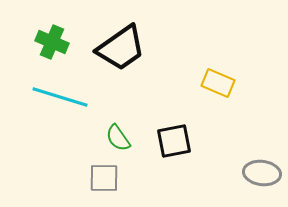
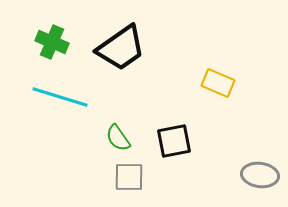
gray ellipse: moved 2 px left, 2 px down
gray square: moved 25 px right, 1 px up
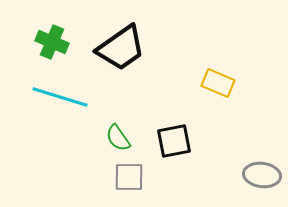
gray ellipse: moved 2 px right
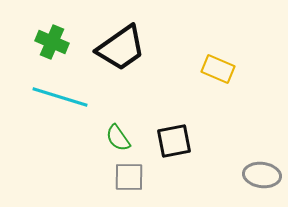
yellow rectangle: moved 14 px up
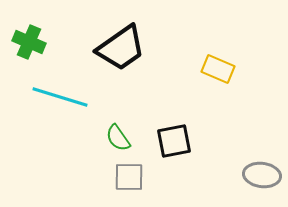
green cross: moved 23 px left
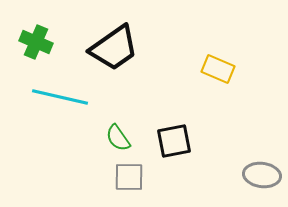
green cross: moved 7 px right
black trapezoid: moved 7 px left
cyan line: rotated 4 degrees counterclockwise
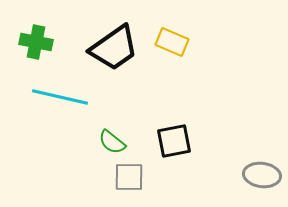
green cross: rotated 12 degrees counterclockwise
yellow rectangle: moved 46 px left, 27 px up
green semicircle: moved 6 px left, 4 px down; rotated 16 degrees counterclockwise
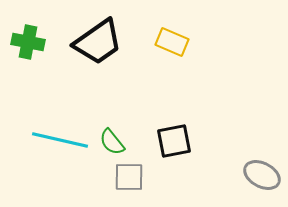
green cross: moved 8 px left
black trapezoid: moved 16 px left, 6 px up
cyan line: moved 43 px down
green semicircle: rotated 12 degrees clockwise
gray ellipse: rotated 21 degrees clockwise
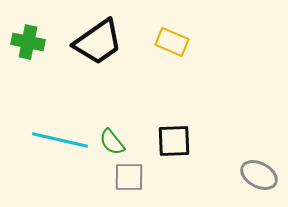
black square: rotated 9 degrees clockwise
gray ellipse: moved 3 px left
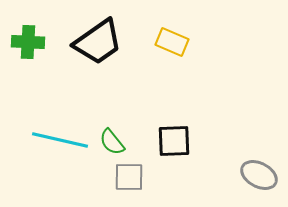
green cross: rotated 8 degrees counterclockwise
